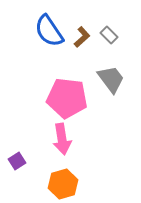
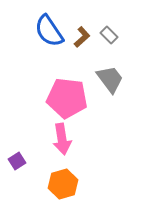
gray trapezoid: moved 1 px left
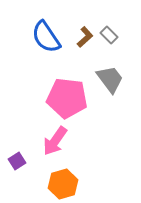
blue semicircle: moved 3 px left, 6 px down
brown L-shape: moved 3 px right
pink arrow: moved 7 px left, 2 px down; rotated 44 degrees clockwise
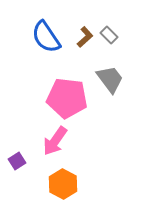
orange hexagon: rotated 16 degrees counterclockwise
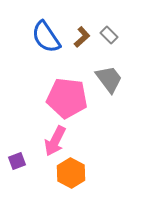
brown L-shape: moved 3 px left
gray trapezoid: moved 1 px left
pink arrow: rotated 8 degrees counterclockwise
purple square: rotated 12 degrees clockwise
orange hexagon: moved 8 px right, 11 px up
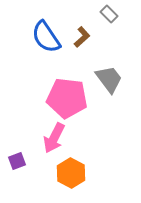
gray rectangle: moved 21 px up
pink arrow: moved 1 px left, 3 px up
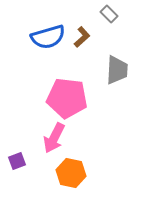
blue semicircle: moved 2 px right; rotated 72 degrees counterclockwise
gray trapezoid: moved 8 px right, 9 px up; rotated 40 degrees clockwise
orange hexagon: rotated 16 degrees counterclockwise
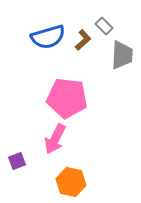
gray rectangle: moved 5 px left, 12 px down
brown L-shape: moved 1 px right, 3 px down
gray trapezoid: moved 5 px right, 15 px up
pink arrow: moved 1 px right, 1 px down
orange hexagon: moved 9 px down
